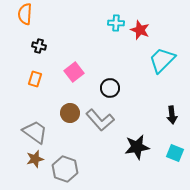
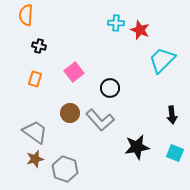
orange semicircle: moved 1 px right, 1 px down
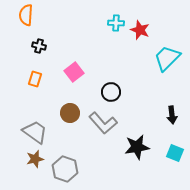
cyan trapezoid: moved 5 px right, 2 px up
black circle: moved 1 px right, 4 px down
gray L-shape: moved 3 px right, 3 px down
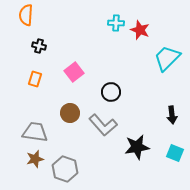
gray L-shape: moved 2 px down
gray trapezoid: rotated 28 degrees counterclockwise
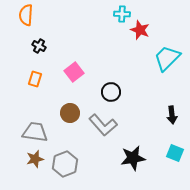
cyan cross: moved 6 px right, 9 px up
black cross: rotated 16 degrees clockwise
black star: moved 4 px left, 11 px down
gray hexagon: moved 5 px up; rotated 20 degrees clockwise
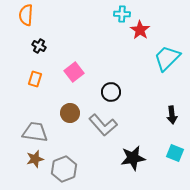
red star: rotated 12 degrees clockwise
gray hexagon: moved 1 px left, 5 px down
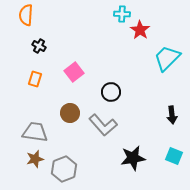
cyan square: moved 1 px left, 3 px down
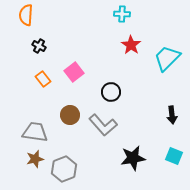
red star: moved 9 px left, 15 px down
orange rectangle: moved 8 px right; rotated 56 degrees counterclockwise
brown circle: moved 2 px down
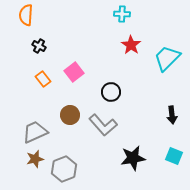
gray trapezoid: rotated 32 degrees counterclockwise
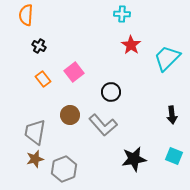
gray trapezoid: rotated 56 degrees counterclockwise
black star: moved 1 px right, 1 px down
